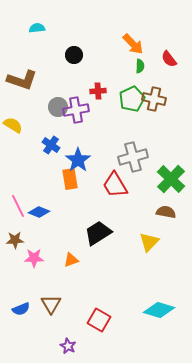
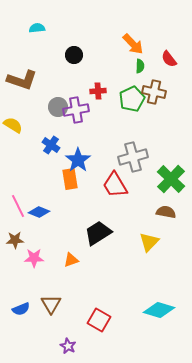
brown cross: moved 7 px up
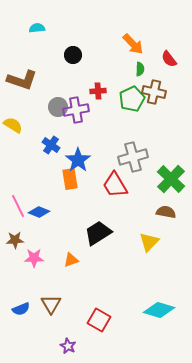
black circle: moved 1 px left
green semicircle: moved 3 px down
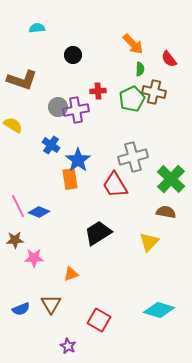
orange triangle: moved 14 px down
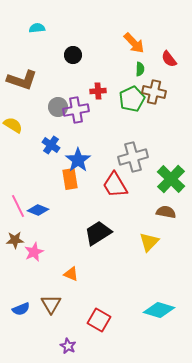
orange arrow: moved 1 px right, 1 px up
blue diamond: moved 1 px left, 2 px up
pink star: moved 6 px up; rotated 24 degrees counterclockwise
orange triangle: rotated 42 degrees clockwise
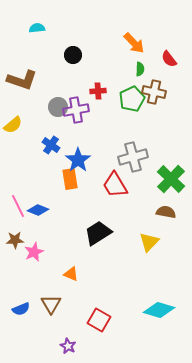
yellow semicircle: rotated 108 degrees clockwise
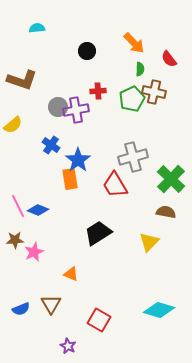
black circle: moved 14 px right, 4 px up
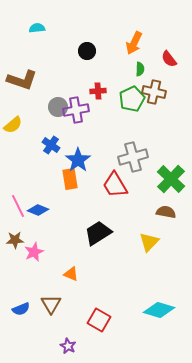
orange arrow: rotated 70 degrees clockwise
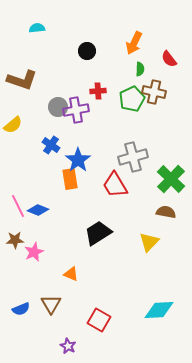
cyan diamond: rotated 20 degrees counterclockwise
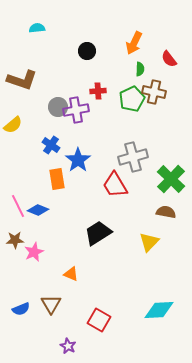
orange rectangle: moved 13 px left
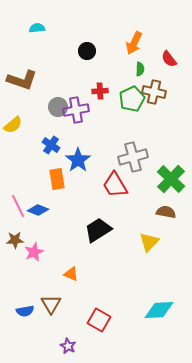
red cross: moved 2 px right
black trapezoid: moved 3 px up
blue semicircle: moved 4 px right, 2 px down; rotated 12 degrees clockwise
